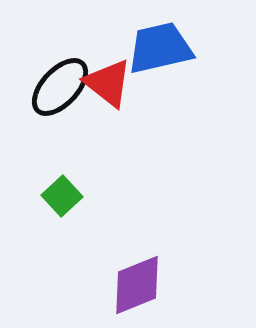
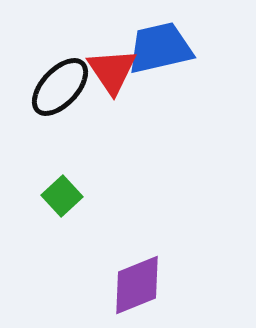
red triangle: moved 4 px right, 12 px up; rotated 18 degrees clockwise
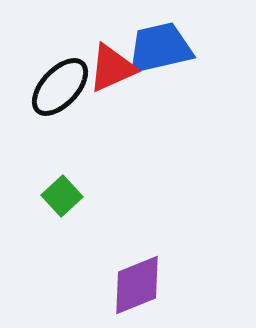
red triangle: moved 3 px up; rotated 40 degrees clockwise
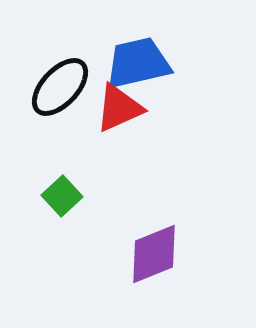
blue trapezoid: moved 22 px left, 15 px down
red triangle: moved 7 px right, 40 px down
purple diamond: moved 17 px right, 31 px up
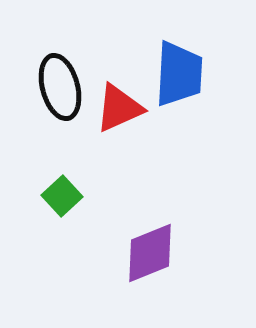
blue trapezoid: moved 41 px right, 11 px down; rotated 106 degrees clockwise
black ellipse: rotated 58 degrees counterclockwise
purple diamond: moved 4 px left, 1 px up
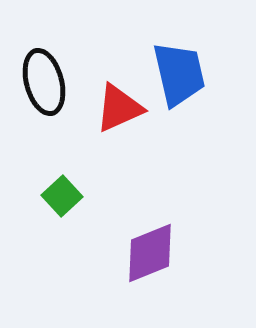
blue trapezoid: rotated 16 degrees counterclockwise
black ellipse: moved 16 px left, 5 px up
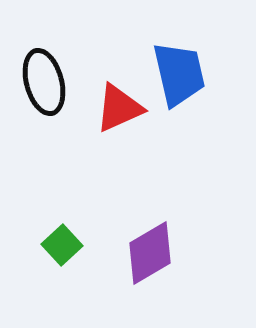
green square: moved 49 px down
purple diamond: rotated 8 degrees counterclockwise
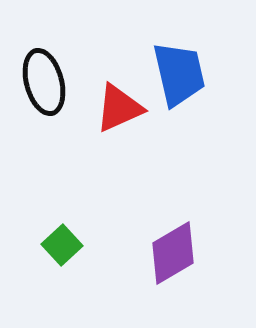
purple diamond: moved 23 px right
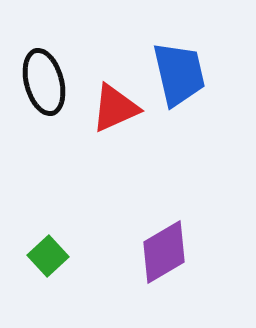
red triangle: moved 4 px left
green square: moved 14 px left, 11 px down
purple diamond: moved 9 px left, 1 px up
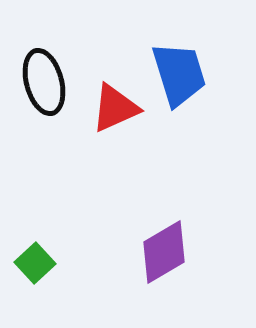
blue trapezoid: rotated 4 degrees counterclockwise
green square: moved 13 px left, 7 px down
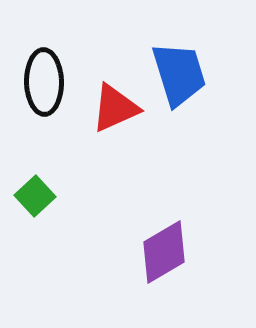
black ellipse: rotated 14 degrees clockwise
green square: moved 67 px up
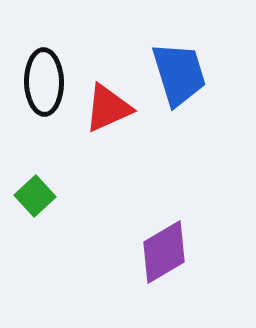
red triangle: moved 7 px left
